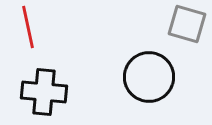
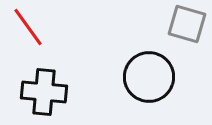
red line: rotated 24 degrees counterclockwise
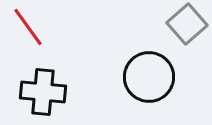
gray square: rotated 33 degrees clockwise
black cross: moved 1 px left
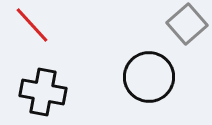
red line: moved 4 px right, 2 px up; rotated 6 degrees counterclockwise
black cross: rotated 6 degrees clockwise
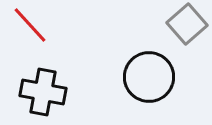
red line: moved 2 px left
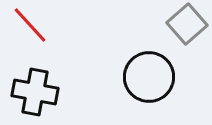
black cross: moved 8 px left
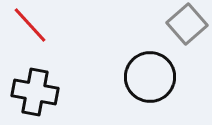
black circle: moved 1 px right
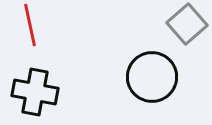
red line: rotated 30 degrees clockwise
black circle: moved 2 px right
